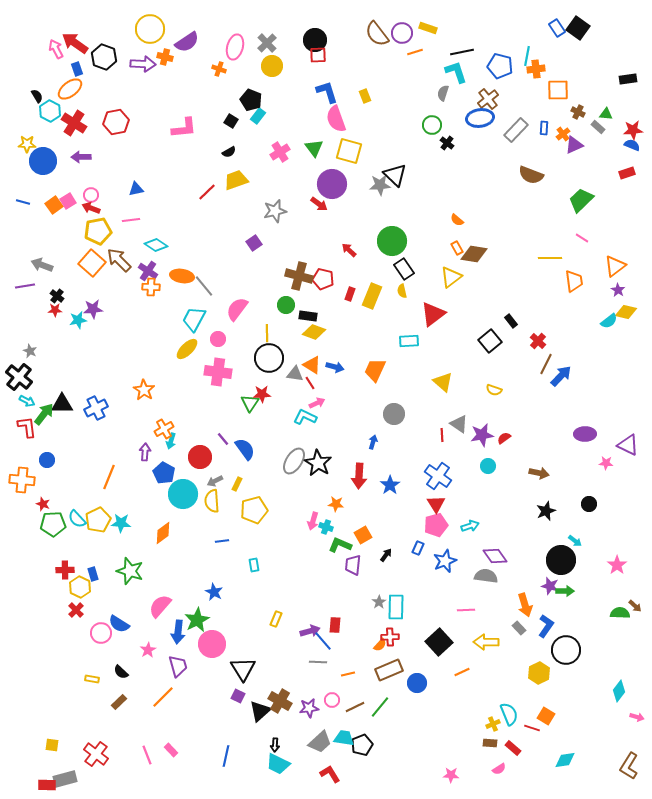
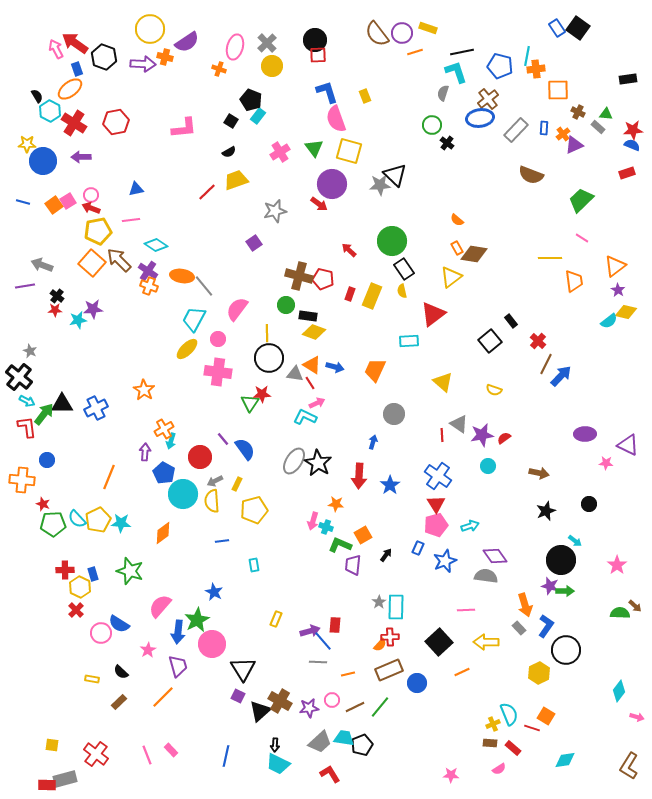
orange cross at (151, 287): moved 2 px left, 1 px up; rotated 18 degrees clockwise
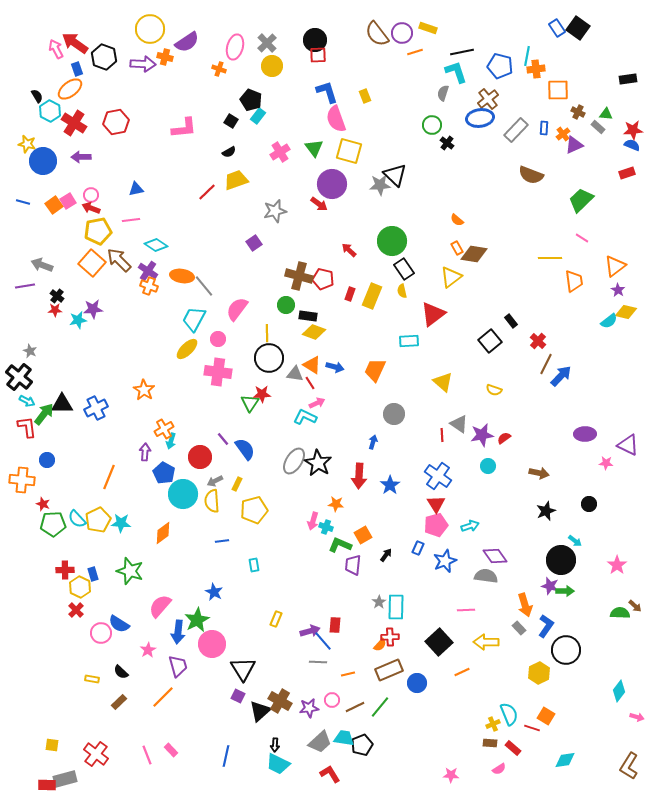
yellow star at (27, 144): rotated 12 degrees clockwise
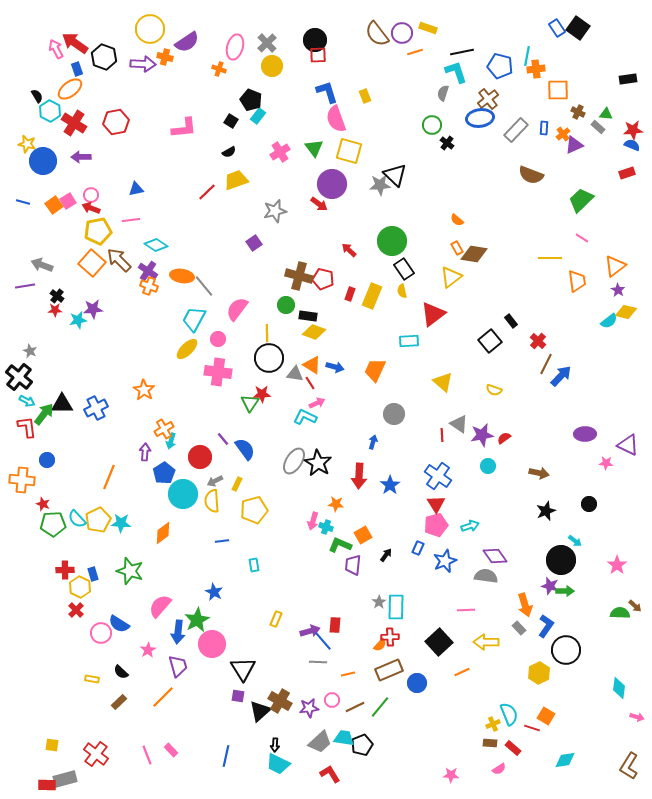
orange trapezoid at (574, 281): moved 3 px right
blue pentagon at (164, 473): rotated 10 degrees clockwise
cyan diamond at (619, 691): moved 3 px up; rotated 30 degrees counterclockwise
purple square at (238, 696): rotated 16 degrees counterclockwise
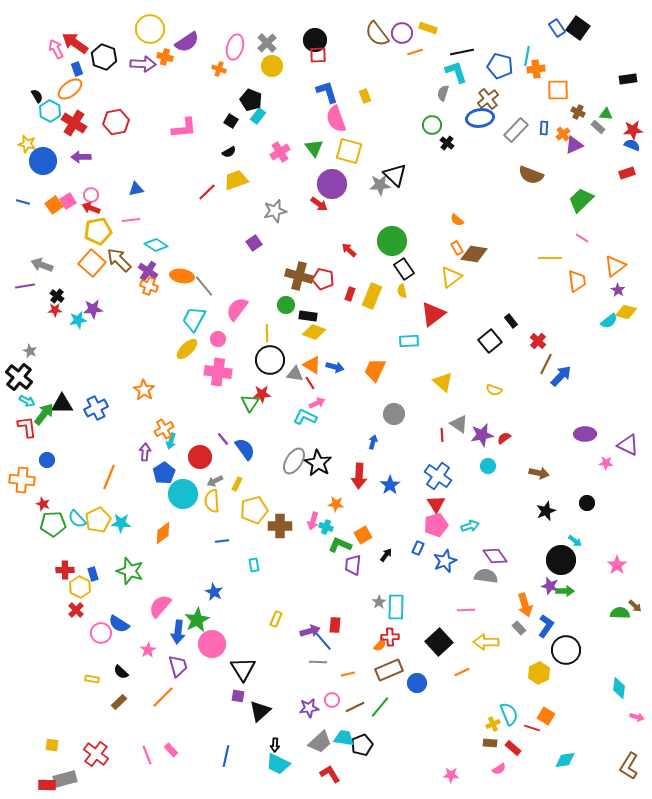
black circle at (269, 358): moved 1 px right, 2 px down
black circle at (589, 504): moved 2 px left, 1 px up
brown cross at (280, 701): moved 175 px up; rotated 30 degrees counterclockwise
